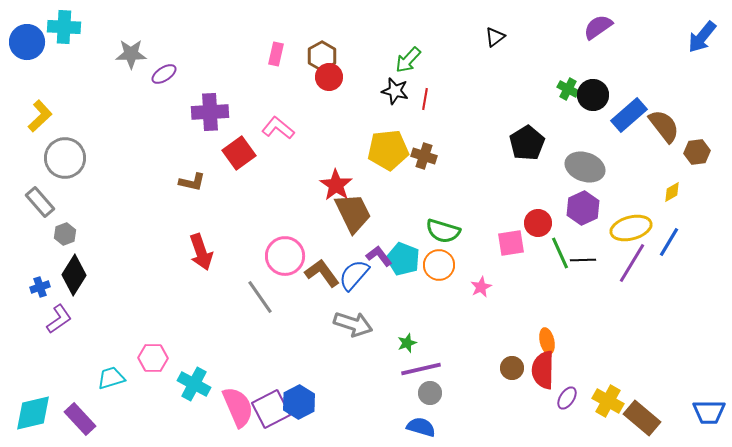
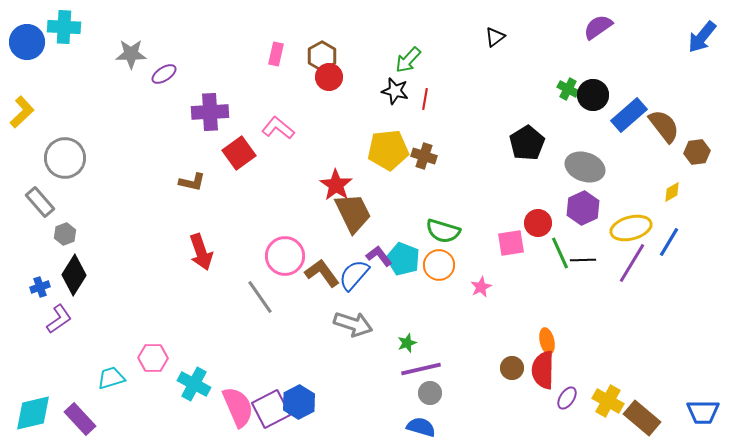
yellow L-shape at (40, 116): moved 18 px left, 4 px up
blue trapezoid at (709, 412): moved 6 px left
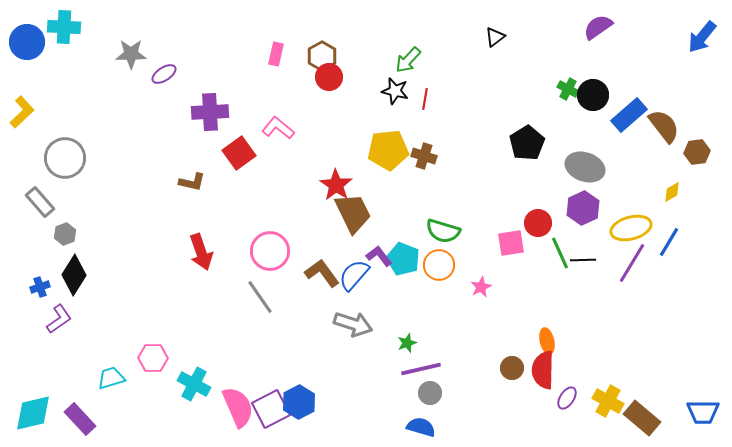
pink circle at (285, 256): moved 15 px left, 5 px up
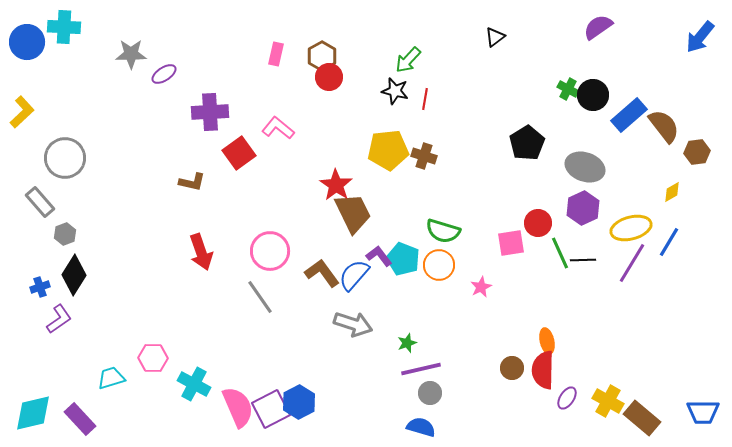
blue arrow at (702, 37): moved 2 px left
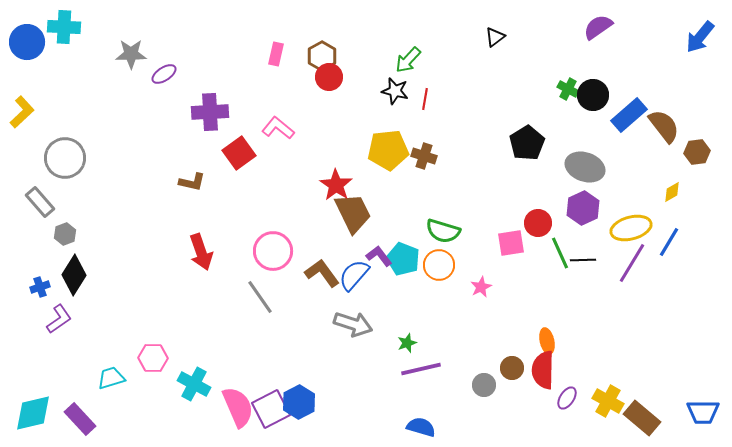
pink circle at (270, 251): moved 3 px right
gray circle at (430, 393): moved 54 px right, 8 px up
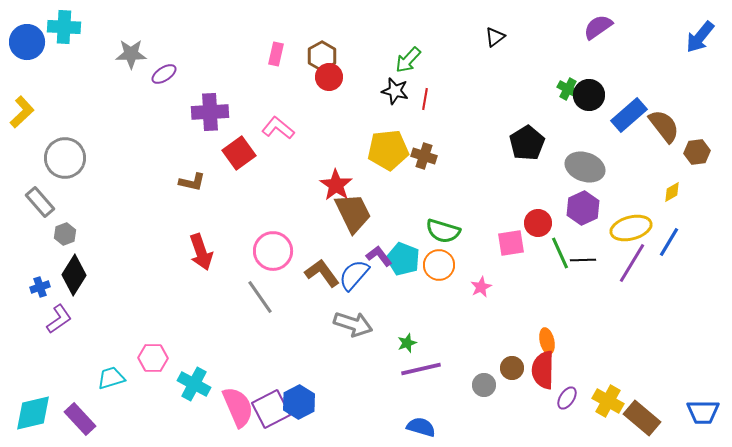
black circle at (593, 95): moved 4 px left
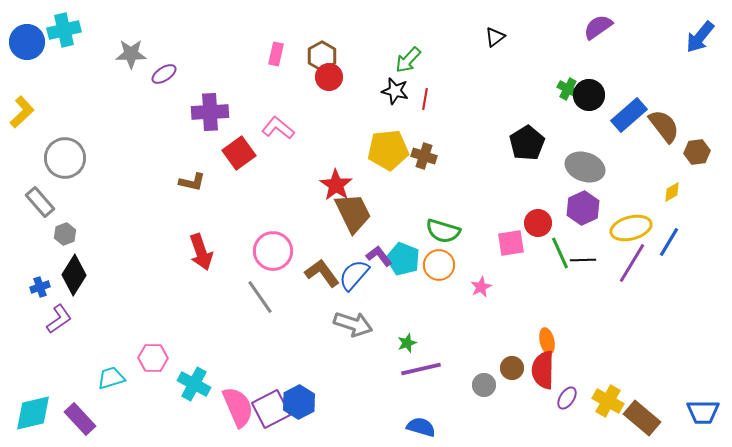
cyan cross at (64, 27): moved 3 px down; rotated 16 degrees counterclockwise
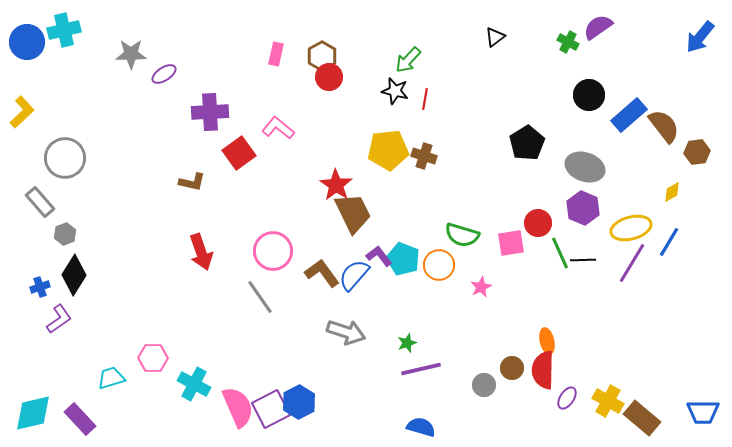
green cross at (568, 89): moved 47 px up
purple hexagon at (583, 208): rotated 12 degrees counterclockwise
green semicircle at (443, 231): moved 19 px right, 4 px down
gray arrow at (353, 324): moved 7 px left, 8 px down
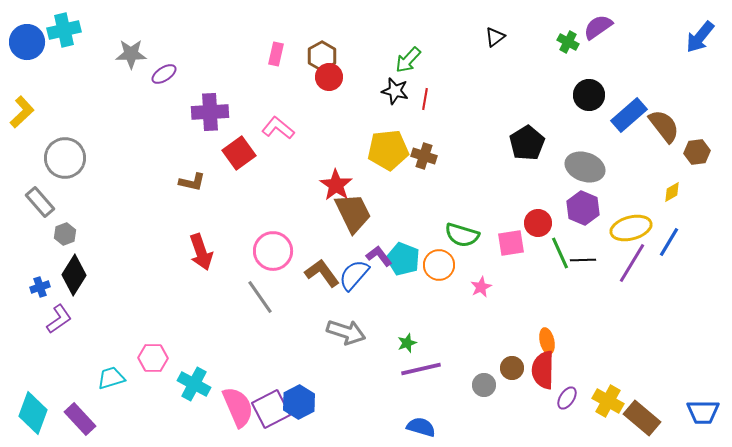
cyan diamond at (33, 413): rotated 57 degrees counterclockwise
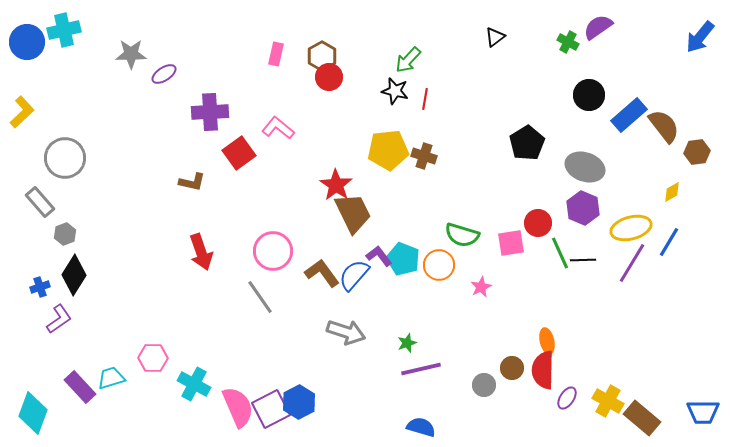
purple rectangle at (80, 419): moved 32 px up
